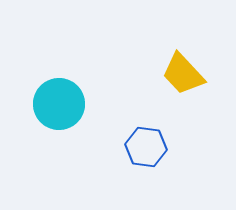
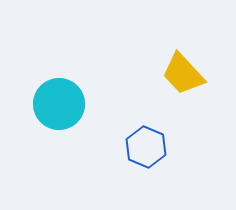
blue hexagon: rotated 15 degrees clockwise
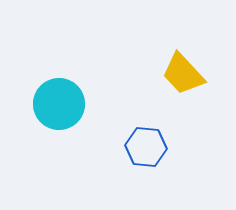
blue hexagon: rotated 18 degrees counterclockwise
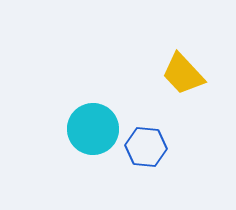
cyan circle: moved 34 px right, 25 px down
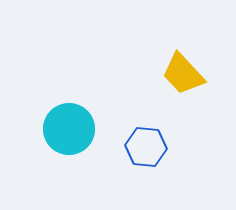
cyan circle: moved 24 px left
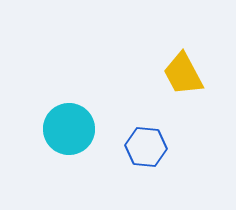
yellow trapezoid: rotated 15 degrees clockwise
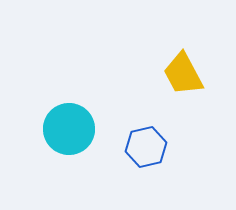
blue hexagon: rotated 18 degrees counterclockwise
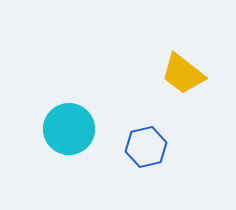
yellow trapezoid: rotated 24 degrees counterclockwise
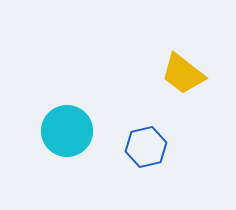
cyan circle: moved 2 px left, 2 px down
